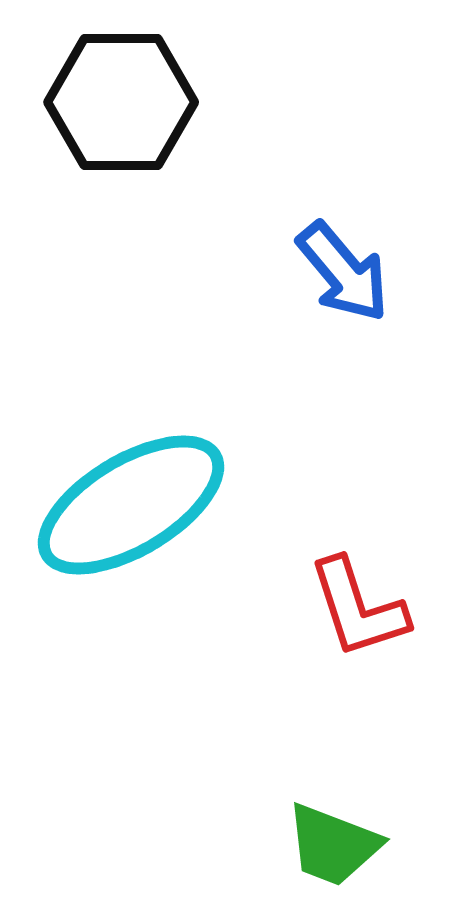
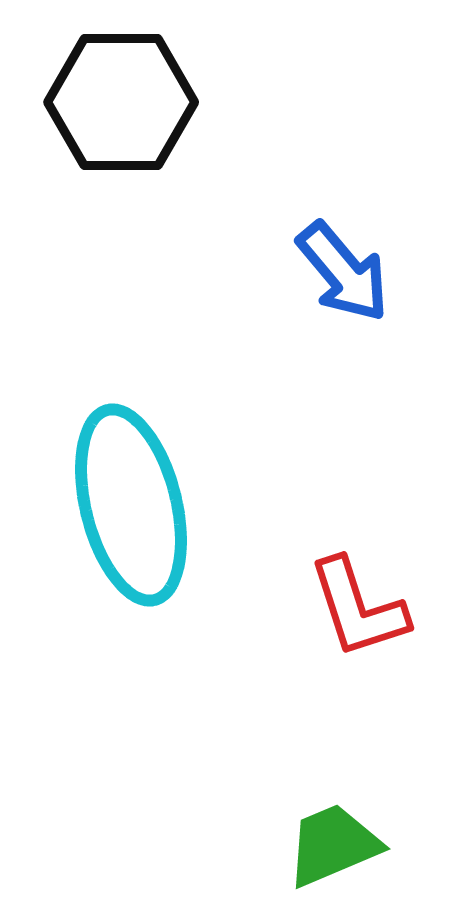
cyan ellipse: rotated 73 degrees counterclockwise
green trapezoid: rotated 136 degrees clockwise
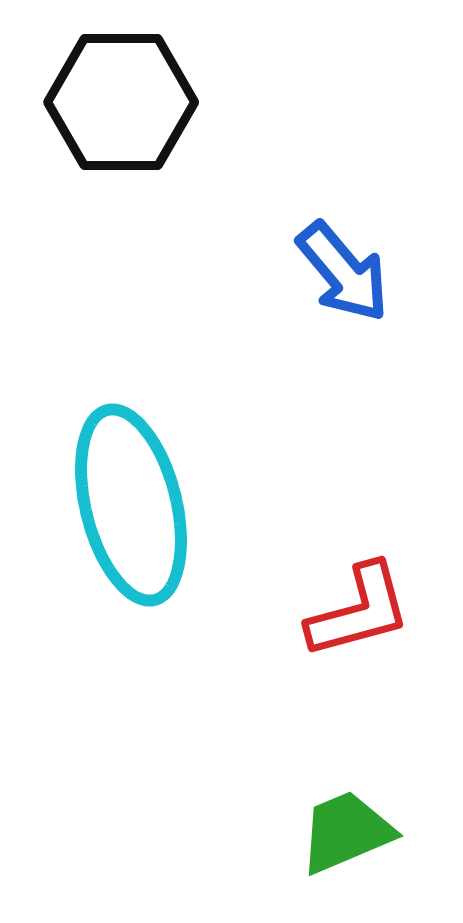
red L-shape: moved 1 px right, 3 px down; rotated 87 degrees counterclockwise
green trapezoid: moved 13 px right, 13 px up
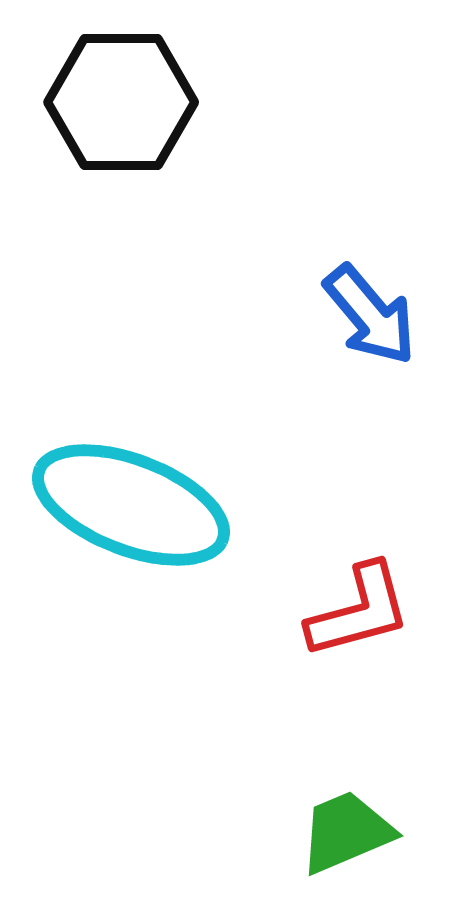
blue arrow: moved 27 px right, 43 px down
cyan ellipse: rotated 55 degrees counterclockwise
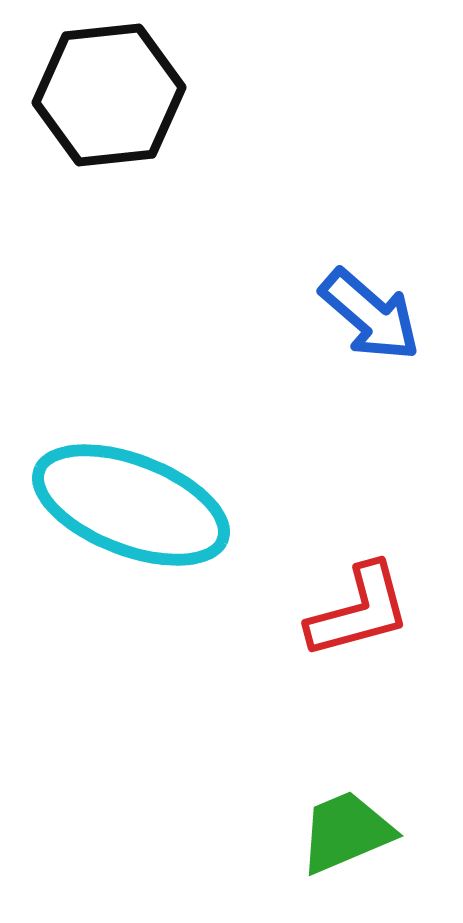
black hexagon: moved 12 px left, 7 px up; rotated 6 degrees counterclockwise
blue arrow: rotated 9 degrees counterclockwise
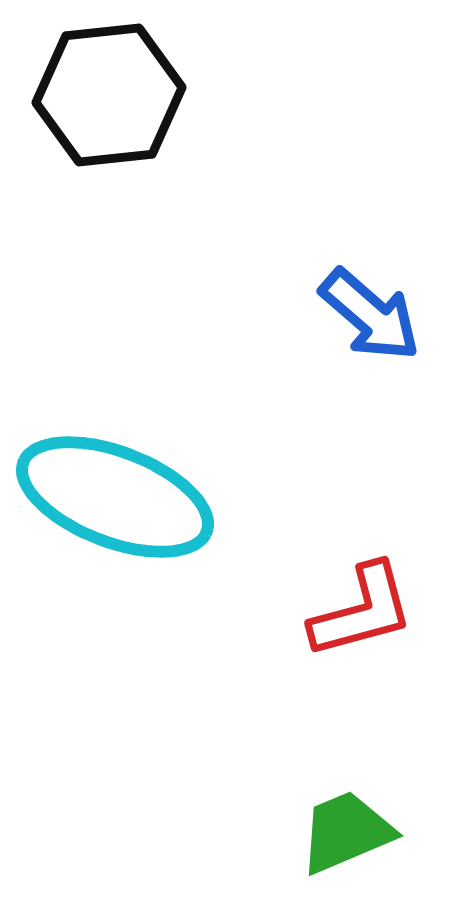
cyan ellipse: moved 16 px left, 8 px up
red L-shape: moved 3 px right
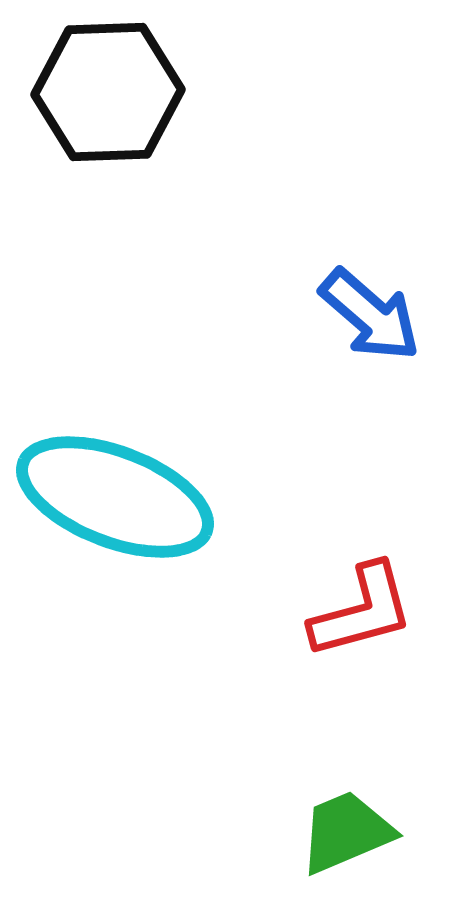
black hexagon: moved 1 px left, 3 px up; rotated 4 degrees clockwise
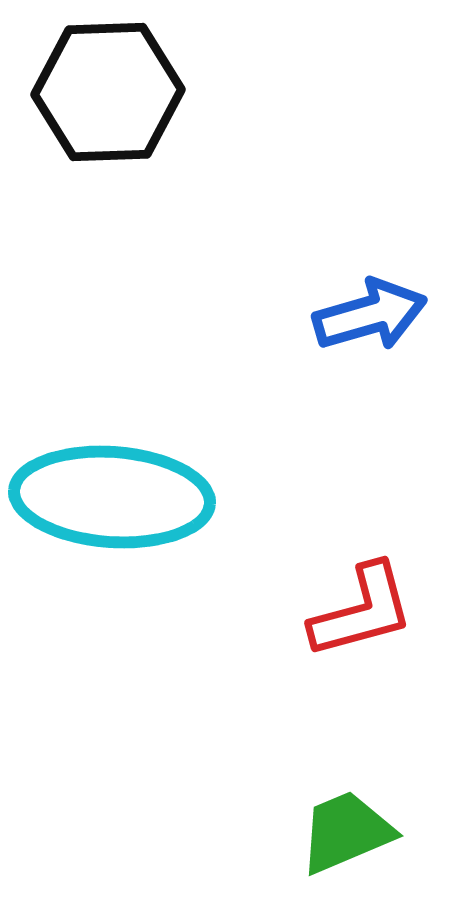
blue arrow: rotated 57 degrees counterclockwise
cyan ellipse: moved 3 px left; rotated 17 degrees counterclockwise
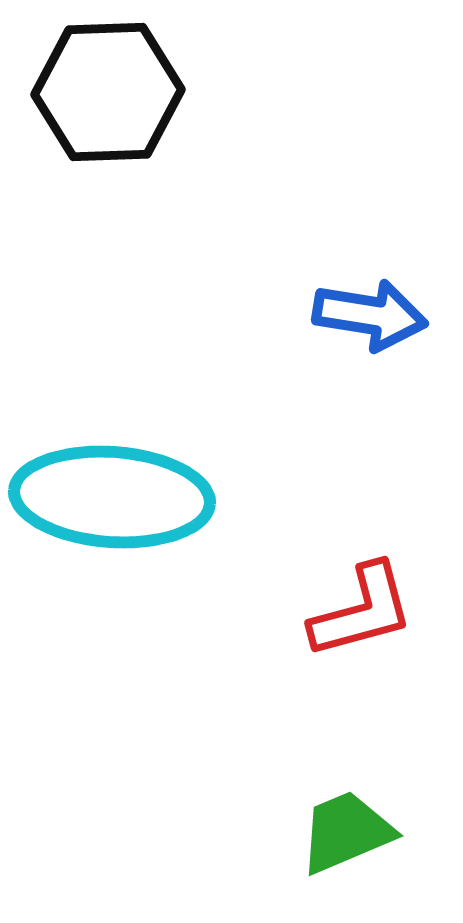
blue arrow: rotated 25 degrees clockwise
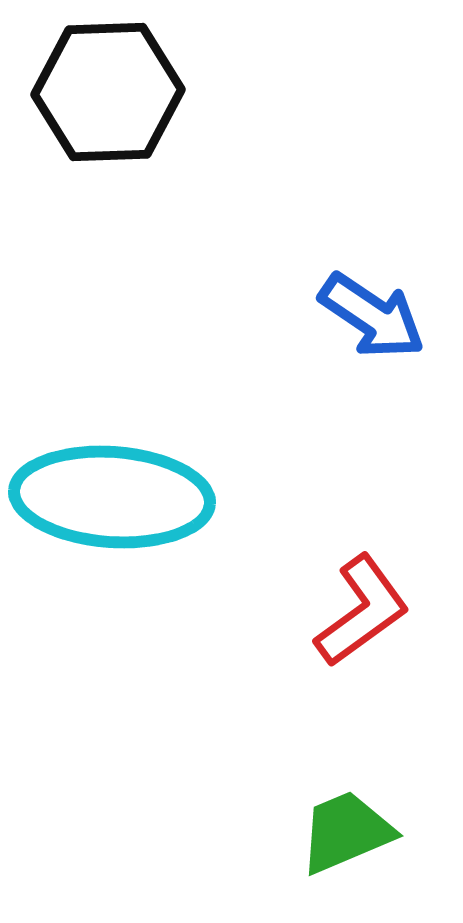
blue arrow: moved 2 px right, 1 px down; rotated 25 degrees clockwise
red L-shape: rotated 21 degrees counterclockwise
